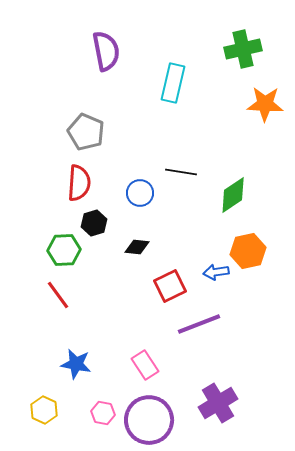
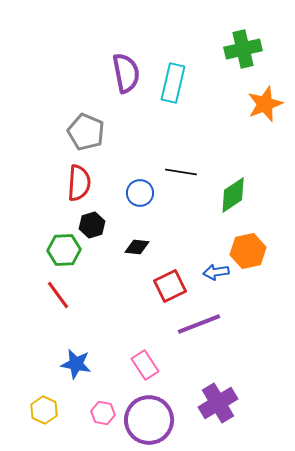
purple semicircle: moved 20 px right, 22 px down
orange star: rotated 24 degrees counterclockwise
black hexagon: moved 2 px left, 2 px down
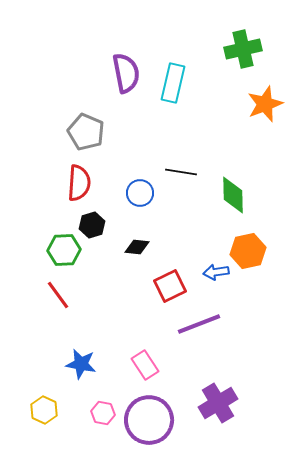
green diamond: rotated 57 degrees counterclockwise
blue star: moved 5 px right
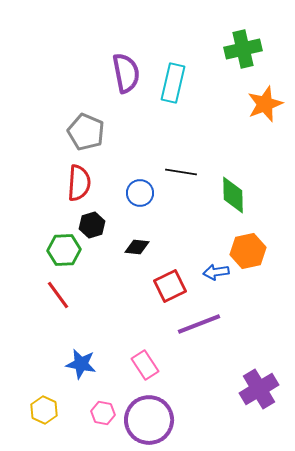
purple cross: moved 41 px right, 14 px up
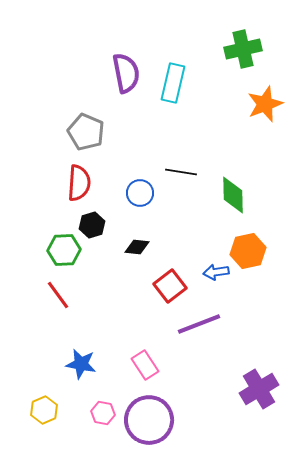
red square: rotated 12 degrees counterclockwise
yellow hexagon: rotated 12 degrees clockwise
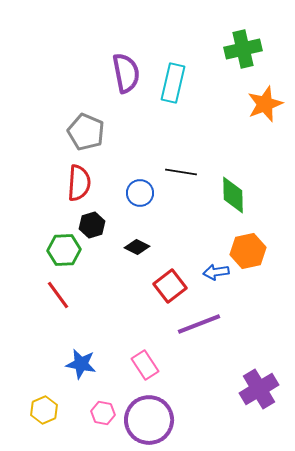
black diamond: rotated 20 degrees clockwise
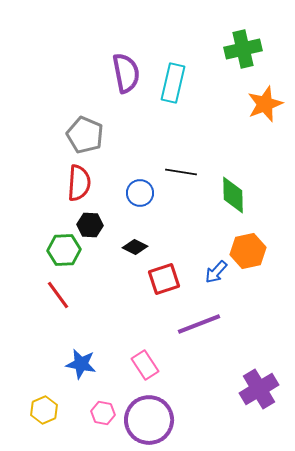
gray pentagon: moved 1 px left, 3 px down
black hexagon: moved 2 px left; rotated 20 degrees clockwise
black diamond: moved 2 px left
blue arrow: rotated 40 degrees counterclockwise
red square: moved 6 px left, 7 px up; rotated 20 degrees clockwise
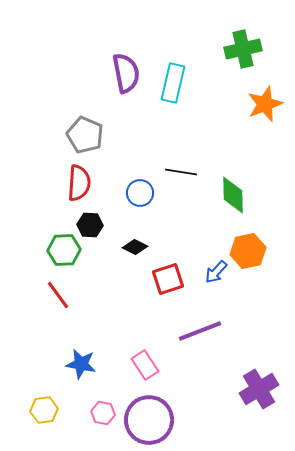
red square: moved 4 px right
purple line: moved 1 px right, 7 px down
yellow hexagon: rotated 16 degrees clockwise
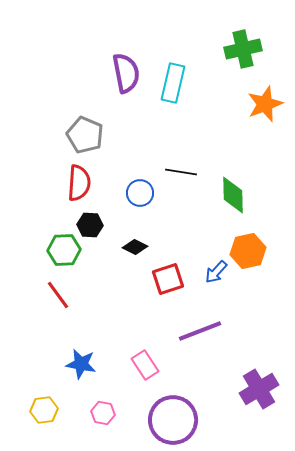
purple circle: moved 24 px right
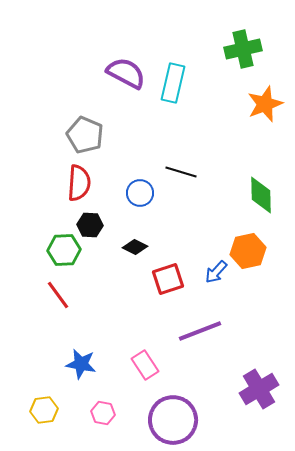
purple semicircle: rotated 51 degrees counterclockwise
black line: rotated 8 degrees clockwise
green diamond: moved 28 px right
